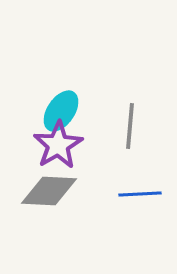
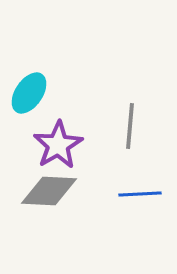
cyan ellipse: moved 32 px left, 18 px up
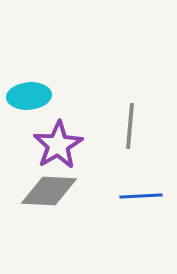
cyan ellipse: moved 3 px down; rotated 51 degrees clockwise
blue line: moved 1 px right, 2 px down
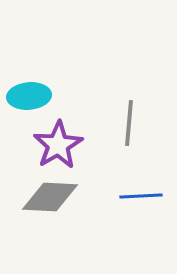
gray line: moved 1 px left, 3 px up
gray diamond: moved 1 px right, 6 px down
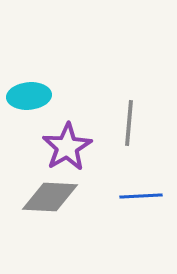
purple star: moved 9 px right, 2 px down
